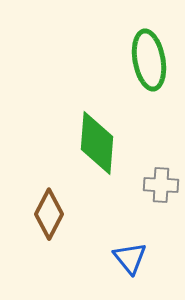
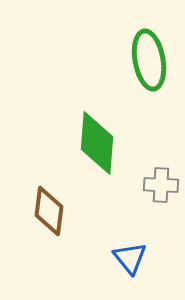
brown diamond: moved 3 px up; rotated 21 degrees counterclockwise
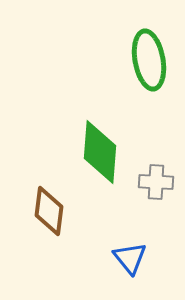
green diamond: moved 3 px right, 9 px down
gray cross: moved 5 px left, 3 px up
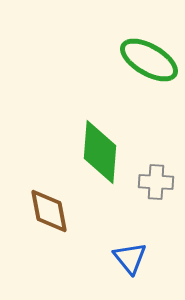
green ellipse: rotated 50 degrees counterclockwise
brown diamond: rotated 18 degrees counterclockwise
